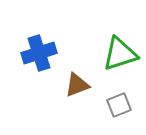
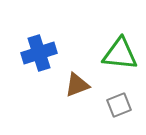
green triangle: rotated 24 degrees clockwise
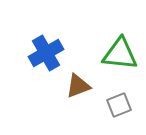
blue cross: moved 7 px right; rotated 12 degrees counterclockwise
brown triangle: moved 1 px right, 1 px down
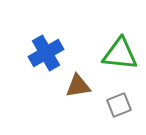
brown triangle: rotated 12 degrees clockwise
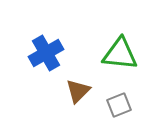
brown triangle: moved 5 px down; rotated 36 degrees counterclockwise
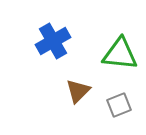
blue cross: moved 7 px right, 12 px up
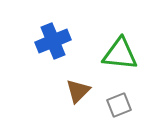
blue cross: rotated 8 degrees clockwise
